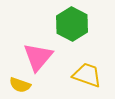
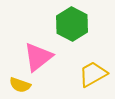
pink triangle: rotated 12 degrees clockwise
yellow trapezoid: moved 6 px right, 1 px up; rotated 48 degrees counterclockwise
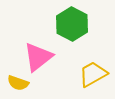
yellow semicircle: moved 2 px left, 2 px up
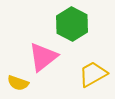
pink triangle: moved 5 px right
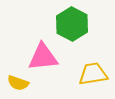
pink triangle: rotated 32 degrees clockwise
yellow trapezoid: rotated 20 degrees clockwise
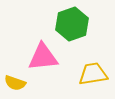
green hexagon: rotated 12 degrees clockwise
yellow semicircle: moved 3 px left
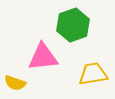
green hexagon: moved 1 px right, 1 px down
